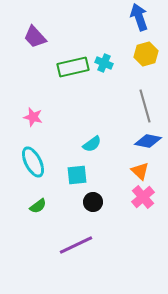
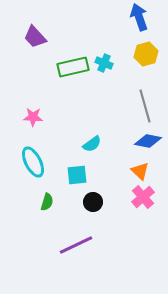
pink star: rotated 12 degrees counterclockwise
green semicircle: moved 9 px right, 4 px up; rotated 36 degrees counterclockwise
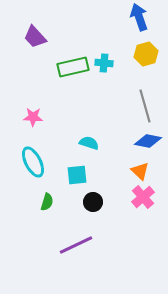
cyan cross: rotated 18 degrees counterclockwise
cyan semicircle: moved 3 px left, 1 px up; rotated 126 degrees counterclockwise
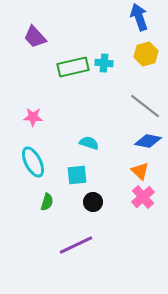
gray line: rotated 36 degrees counterclockwise
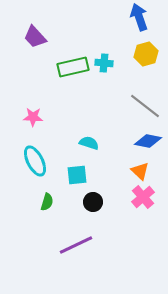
cyan ellipse: moved 2 px right, 1 px up
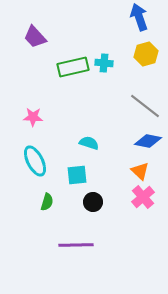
purple line: rotated 24 degrees clockwise
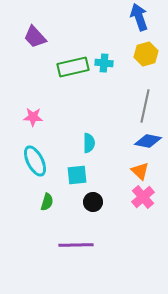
gray line: rotated 64 degrees clockwise
cyan semicircle: rotated 72 degrees clockwise
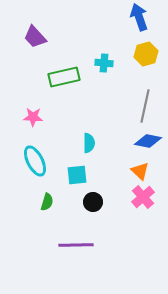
green rectangle: moved 9 px left, 10 px down
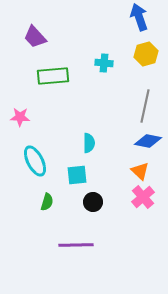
green rectangle: moved 11 px left, 1 px up; rotated 8 degrees clockwise
pink star: moved 13 px left
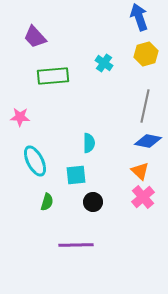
cyan cross: rotated 30 degrees clockwise
cyan square: moved 1 px left
